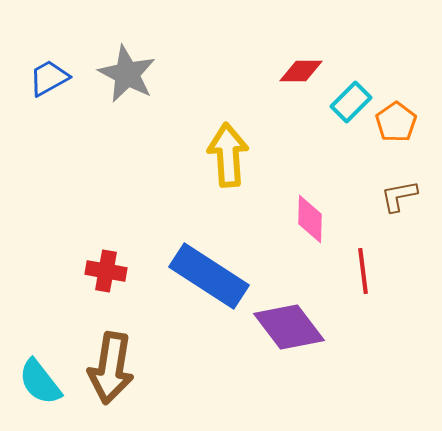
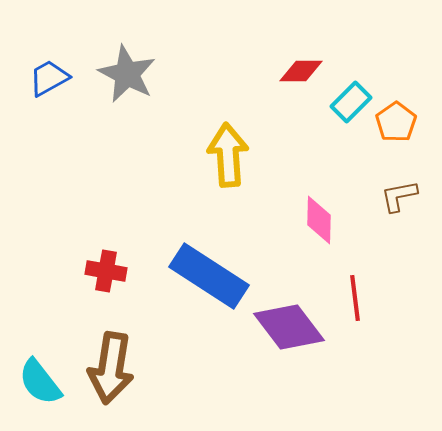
pink diamond: moved 9 px right, 1 px down
red line: moved 8 px left, 27 px down
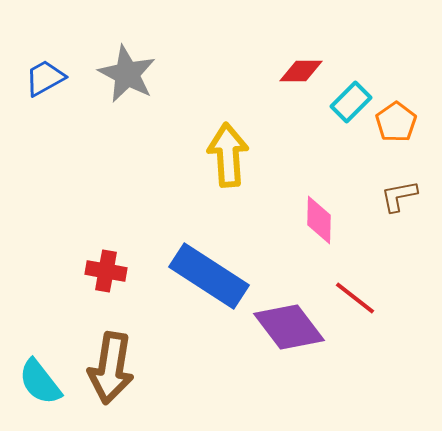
blue trapezoid: moved 4 px left
red line: rotated 45 degrees counterclockwise
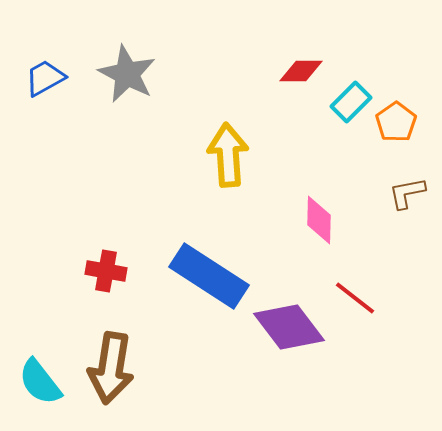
brown L-shape: moved 8 px right, 3 px up
